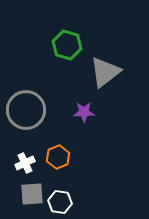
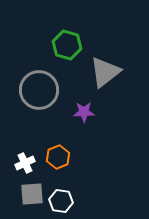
gray circle: moved 13 px right, 20 px up
white hexagon: moved 1 px right, 1 px up
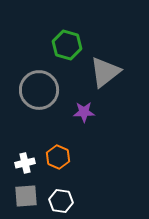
orange hexagon: rotated 15 degrees counterclockwise
white cross: rotated 12 degrees clockwise
gray square: moved 6 px left, 2 px down
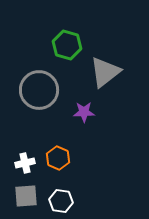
orange hexagon: moved 1 px down
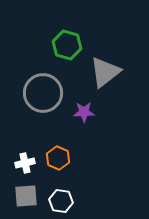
gray circle: moved 4 px right, 3 px down
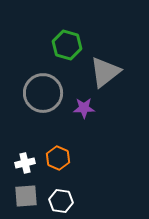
purple star: moved 4 px up
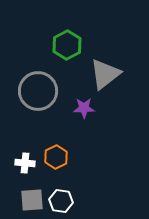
green hexagon: rotated 16 degrees clockwise
gray triangle: moved 2 px down
gray circle: moved 5 px left, 2 px up
orange hexagon: moved 2 px left, 1 px up; rotated 10 degrees clockwise
white cross: rotated 18 degrees clockwise
gray square: moved 6 px right, 4 px down
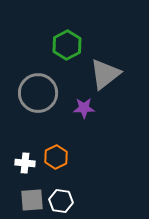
gray circle: moved 2 px down
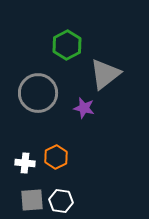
purple star: rotated 15 degrees clockwise
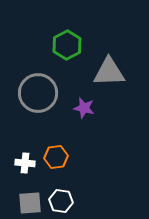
gray triangle: moved 4 px right, 2 px up; rotated 36 degrees clockwise
orange hexagon: rotated 20 degrees clockwise
gray square: moved 2 px left, 3 px down
